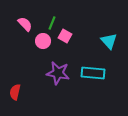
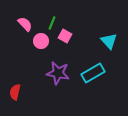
pink circle: moved 2 px left
cyan rectangle: rotated 35 degrees counterclockwise
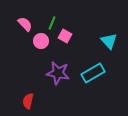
red semicircle: moved 13 px right, 9 px down
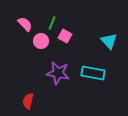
cyan rectangle: rotated 40 degrees clockwise
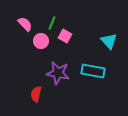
cyan rectangle: moved 2 px up
red semicircle: moved 8 px right, 7 px up
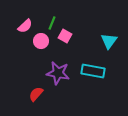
pink semicircle: moved 2 px down; rotated 91 degrees clockwise
cyan triangle: rotated 18 degrees clockwise
red semicircle: rotated 28 degrees clockwise
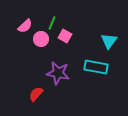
pink circle: moved 2 px up
cyan rectangle: moved 3 px right, 4 px up
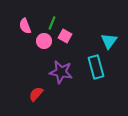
pink semicircle: rotated 112 degrees clockwise
pink circle: moved 3 px right, 2 px down
cyan rectangle: rotated 65 degrees clockwise
purple star: moved 3 px right, 1 px up
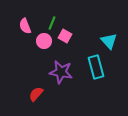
cyan triangle: rotated 18 degrees counterclockwise
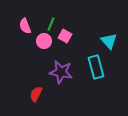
green line: moved 1 px left, 1 px down
red semicircle: rotated 14 degrees counterclockwise
